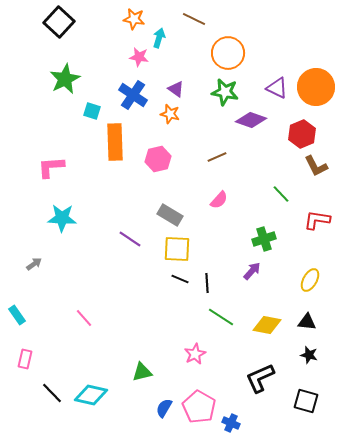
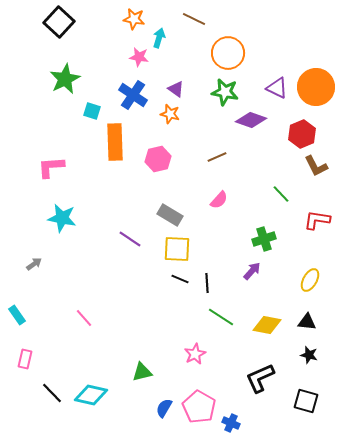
cyan star at (62, 218): rotated 8 degrees clockwise
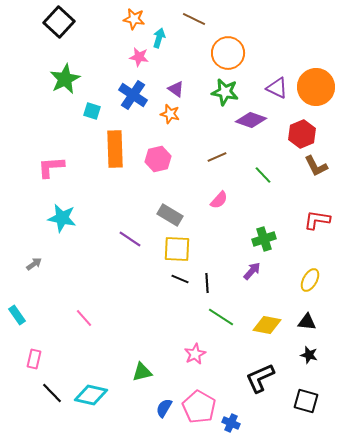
orange rectangle at (115, 142): moved 7 px down
green line at (281, 194): moved 18 px left, 19 px up
pink rectangle at (25, 359): moved 9 px right
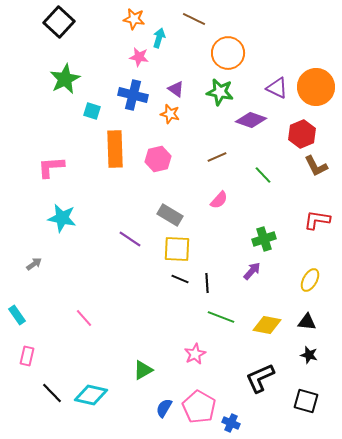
green star at (225, 92): moved 5 px left
blue cross at (133, 95): rotated 20 degrees counterclockwise
green line at (221, 317): rotated 12 degrees counterclockwise
pink rectangle at (34, 359): moved 7 px left, 3 px up
green triangle at (142, 372): moved 1 px right, 2 px up; rotated 15 degrees counterclockwise
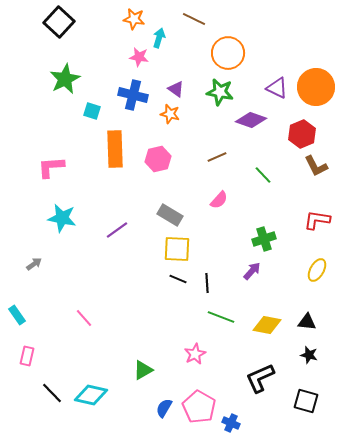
purple line at (130, 239): moved 13 px left, 9 px up; rotated 70 degrees counterclockwise
black line at (180, 279): moved 2 px left
yellow ellipse at (310, 280): moved 7 px right, 10 px up
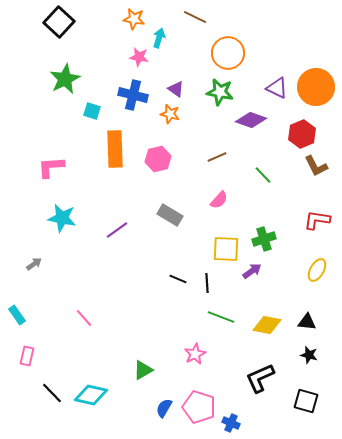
brown line at (194, 19): moved 1 px right, 2 px up
yellow square at (177, 249): moved 49 px right
purple arrow at (252, 271): rotated 12 degrees clockwise
pink pentagon at (199, 407): rotated 12 degrees counterclockwise
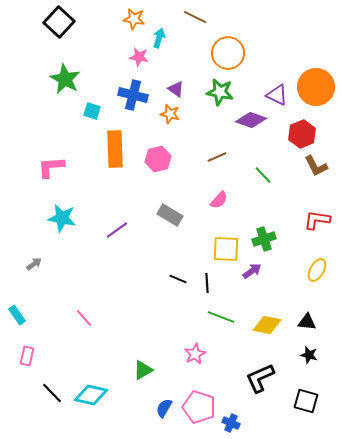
green star at (65, 79): rotated 16 degrees counterclockwise
purple triangle at (277, 88): moved 7 px down
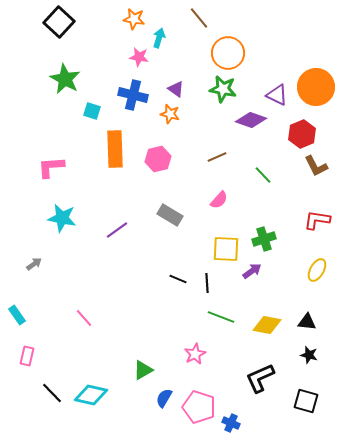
brown line at (195, 17): moved 4 px right, 1 px down; rotated 25 degrees clockwise
green star at (220, 92): moved 3 px right, 3 px up
blue semicircle at (164, 408): moved 10 px up
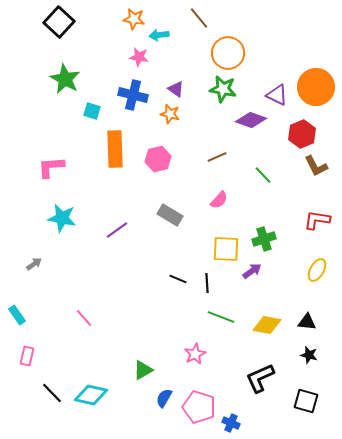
cyan arrow at (159, 38): moved 3 px up; rotated 114 degrees counterclockwise
